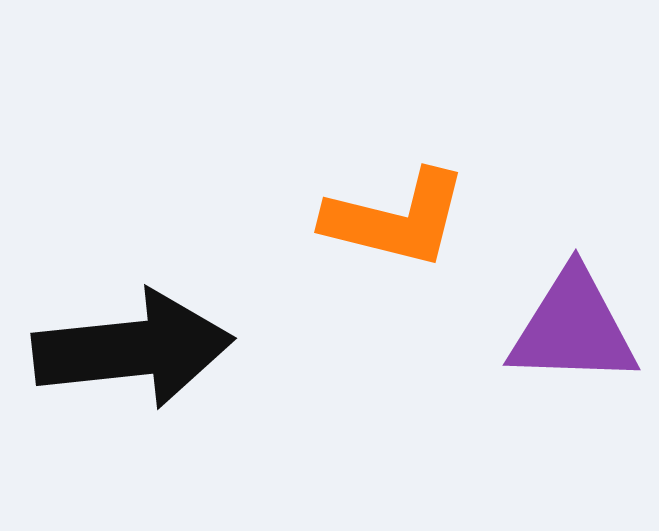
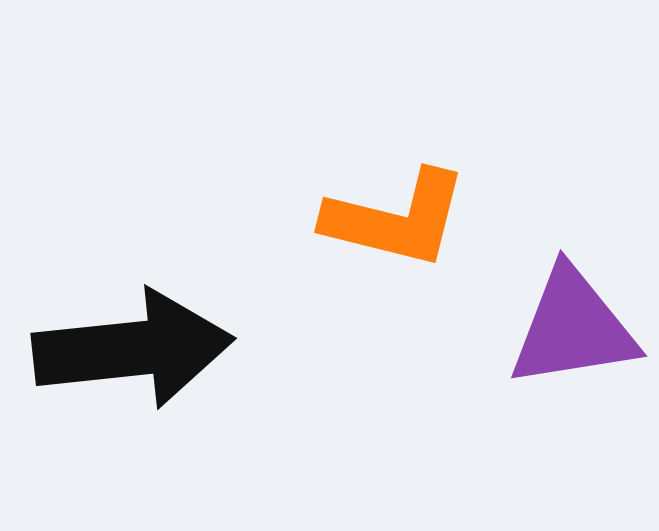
purple triangle: rotated 11 degrees counterclockwise
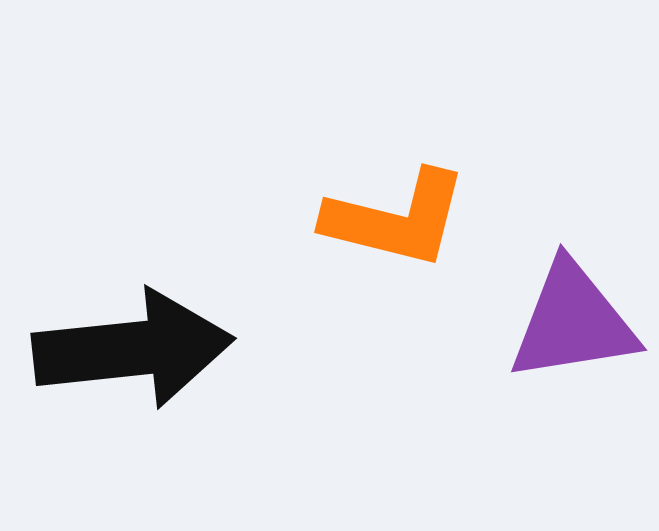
purple triangle: moved 6 px up
